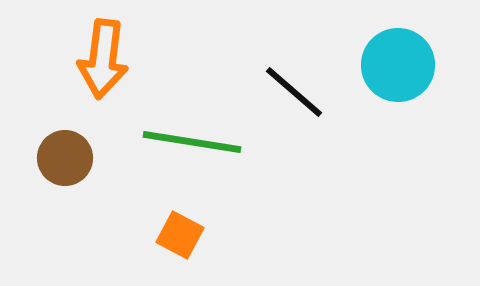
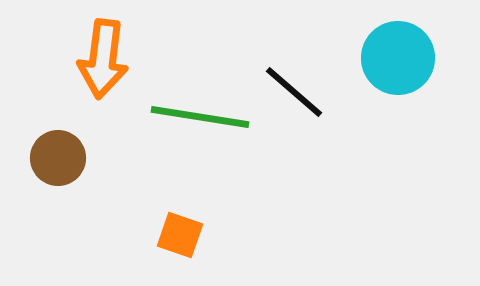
cyan circle: moved 7 px up
green line: moved 8 px right, 25 px up
brown circle: moved 7 px left
orange square: rotated 9 degrees counterclockwise
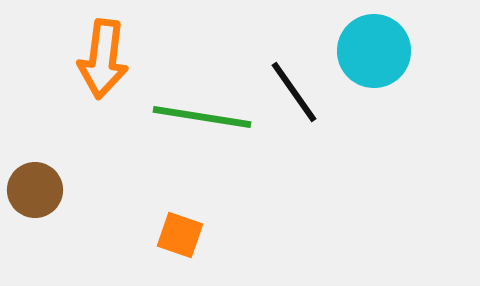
cyan circle: moved 24 px left, 7 px up
black line: rotated 14 degrees clockwise
green line: moved 2 px right
brown circle: moved 23 px left, 32 px down
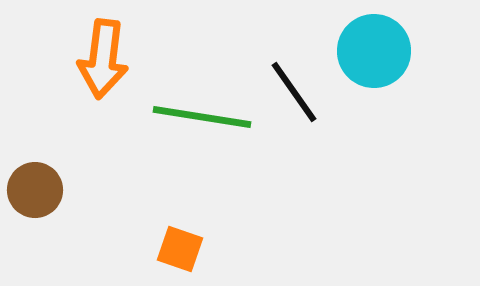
orange square: moved 14 px down
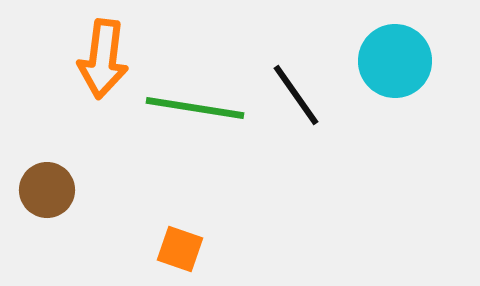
cyan circle: moved 21 px right, 10 px down
black line: moved 2 px right, 3 px down
green line: moved 7 px left, 9 px up
brown circle: moved 12 px right
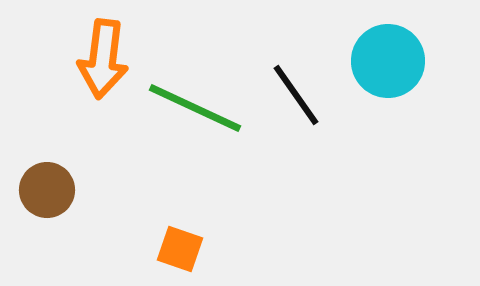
cyan circle: moved 7 px left
green line: rotated 16 degrees clockwise
